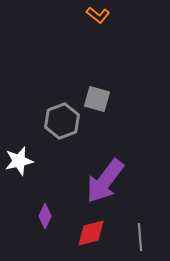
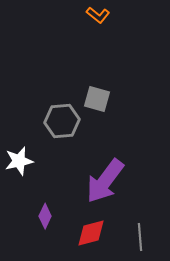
gray hexagon: rotated 16 degrees clockwise
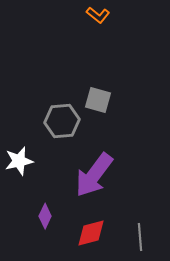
gray square: moved 1 px right, 1 px down
purple arrow: moved 11 px left, 6 px up
